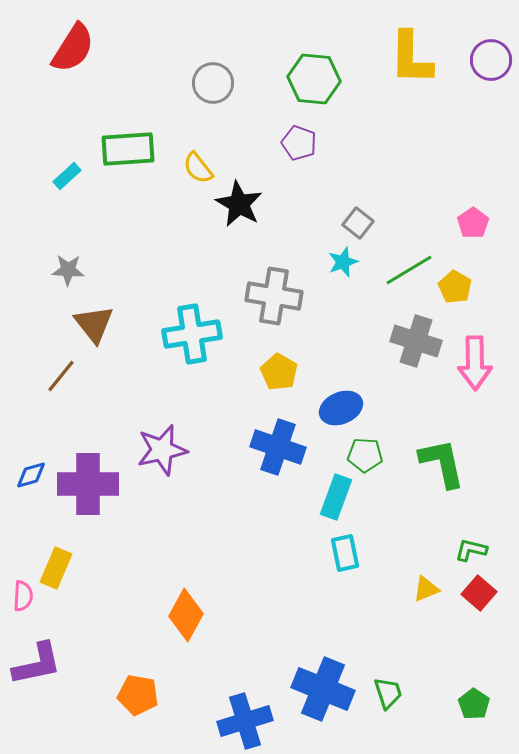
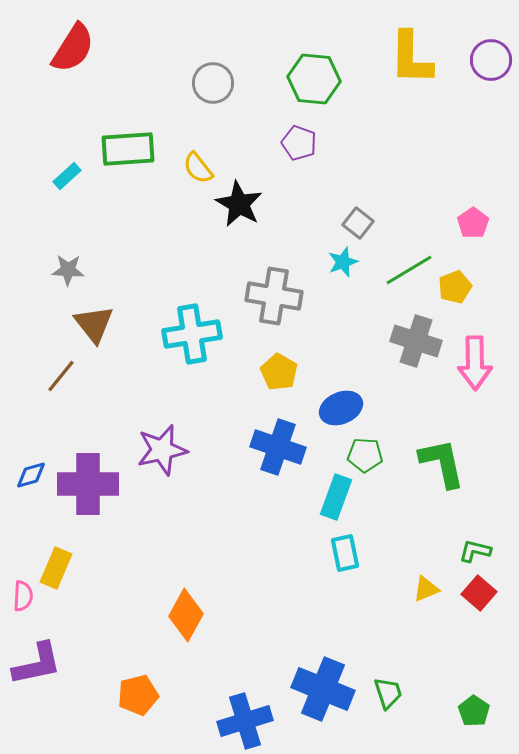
yellow pentagon at (455, 287): rotated 20 degrees clockwise
green L-shape at (471, 550): moved 4 px right, 1 px down
orange pentagon at (138, 695): rotated 24 degrees counterclockwise
green pentagon at (474, 704): moved 7 px down
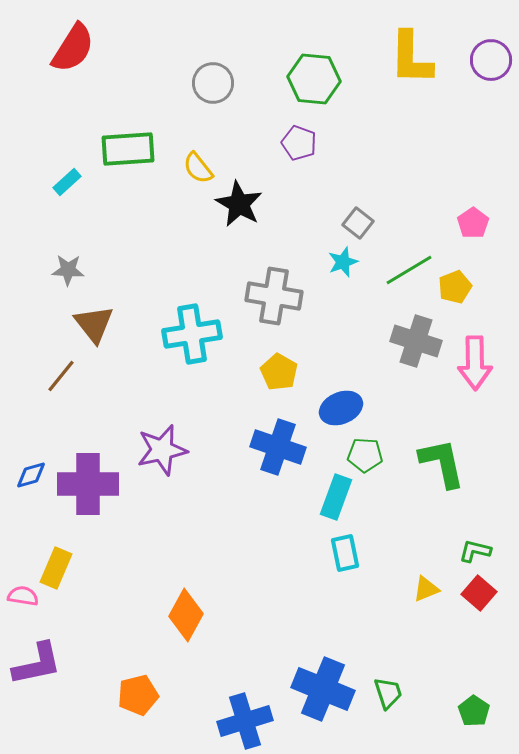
cyan rectangle at (67, 176): moved 6 px down
pink semicircle at (23, 596): rotated 84 degrees counterclockwise
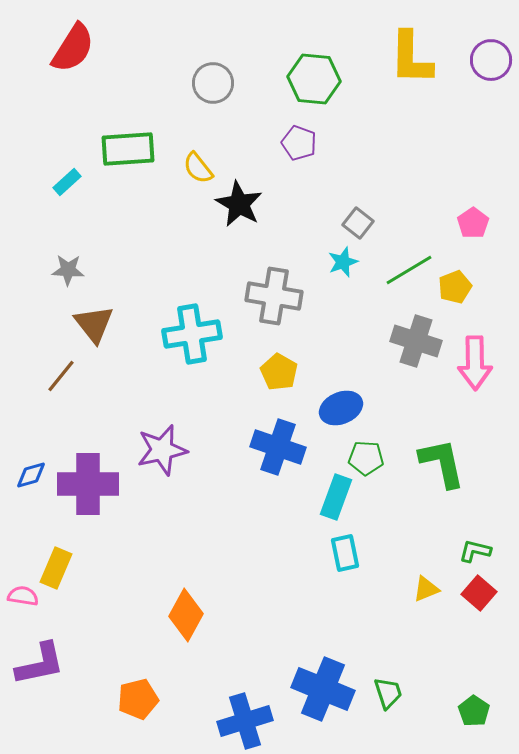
green pentagon at (365, 455): moved 1 px right, 3 px down
purple L-shape at (37, 664): moved 3 px right
orange pentagon at (138, 695): moved 4 px down
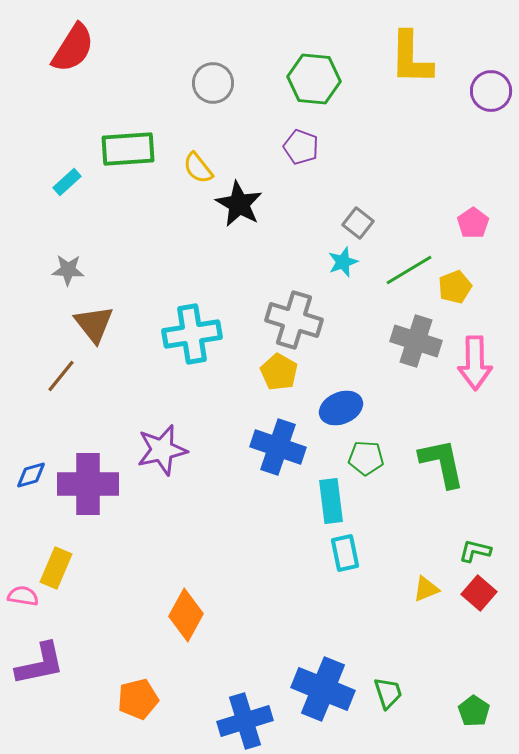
purple circle at (491, 60): moved 31 px down
purple pentagon at (299, 143): moved 2 px right, 4 px down
gray cross at (274, 296): moved 20 px right, 24 px down; rotated 8 degrees clockwise
cyan rectangle at (336, 497): moved 5 px left, 4 px down; rotated 27 degrees counterclockwise
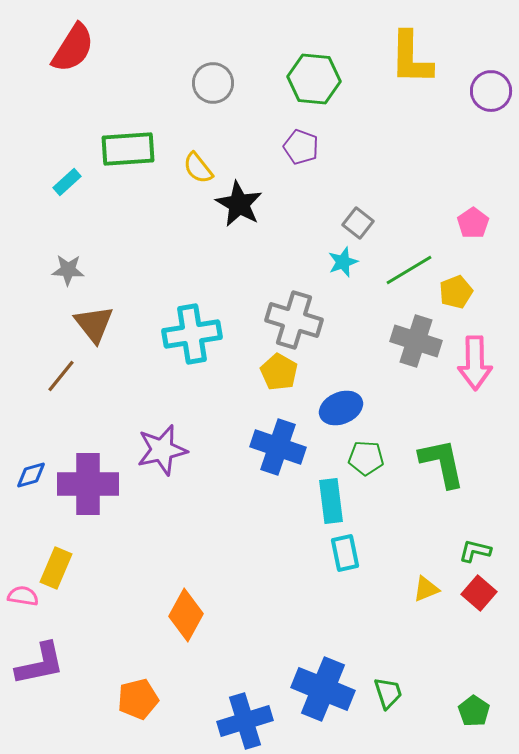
yellow pentagon at (455, 287): moved 1 px right, 5 px down
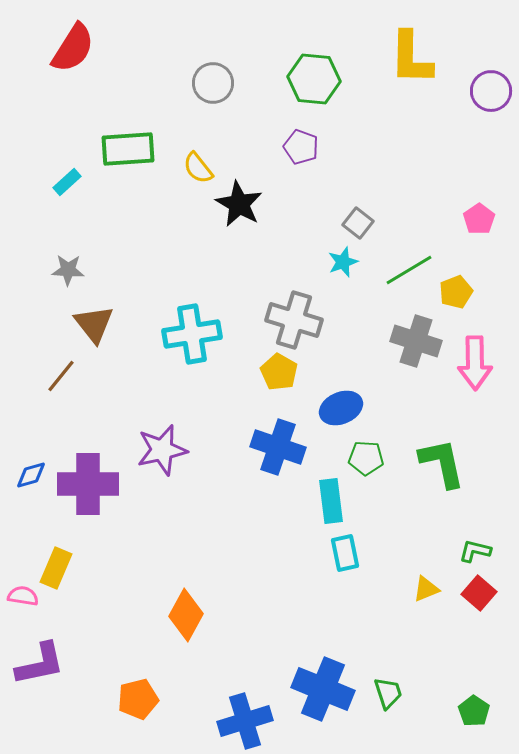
pink pentagon at (473, 223): moved 6 px right, 4 px up
